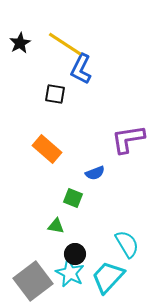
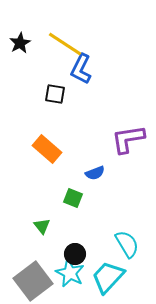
green triangle: moved 14 px left; rotated 42 degrees clockwise
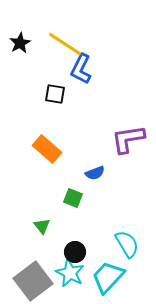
black circle: moved 2 px up
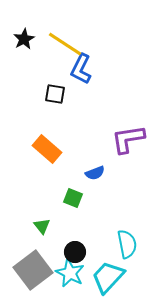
black star: moved 4 px right, 4 px up
cyan semicircle: rotated 20 degrees clockwise
gray square: moved 11 px up
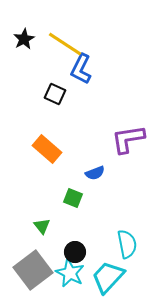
black square: rotated 15 degrees clockwise
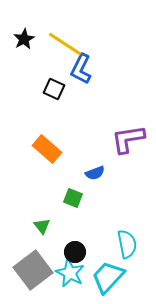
black square: moved 1 px left, 5 px up
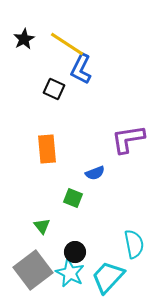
yellow line: moved 2 px right
orange rectangle: rotated 44 degrees clockwise
cyan semicircle: moved 7 px right
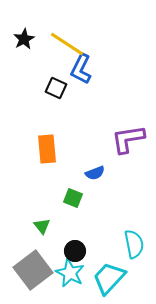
black square: moved 2 px right, 1 px up
black circle: moved 1 px up
cyan trapezoid: moved 1 px right, 1 px down
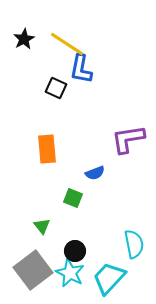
blue L-shape: rotated 16 degrees counterclockwise
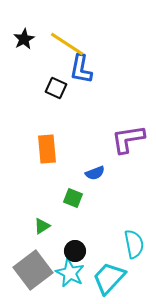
green triangle: rotated 36 degrees clockwise
